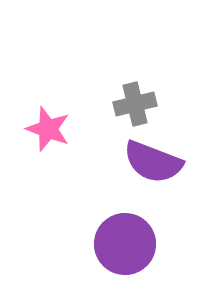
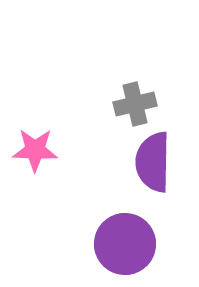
pink star: moved 13 px left, 21 px down; rotated 18 degrees counterclockwise
purple semicircle: rotated 70 degrees clockwise
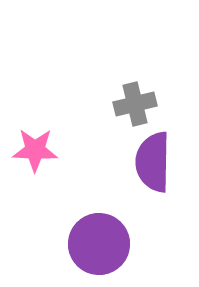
purple circle: moved 26 px left
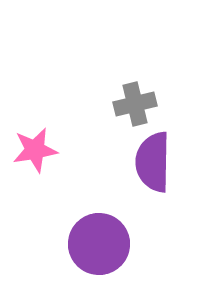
pink star: rotated 12 degrees counterclockwise
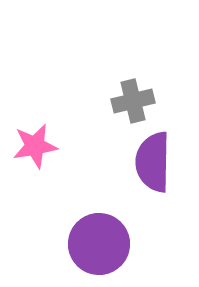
gray cross: moved 2 px left, 3 px up
pink star: moved 4 px up
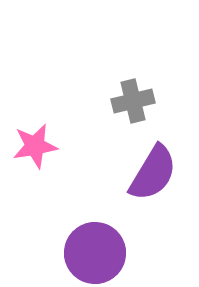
purple semicircle: moved 11 px down; rotated 150 degrees counterclockwise
purple circle: moved 4 px left, 9 px down
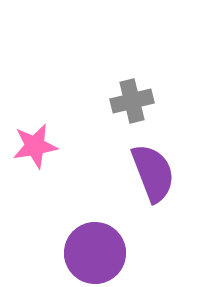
gray cross: moved 1 px left
purple semicircle: rotated 52 degrees counterclockwise
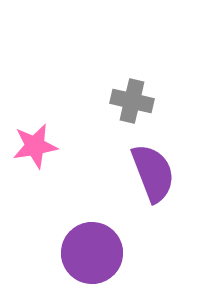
gray cross: rotated 27 degrees clockwise
purple circle: moved 3 px left
